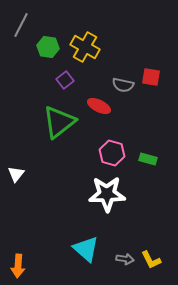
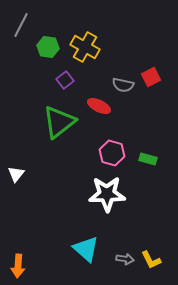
red square: rotated 36 degrees counterclockwise
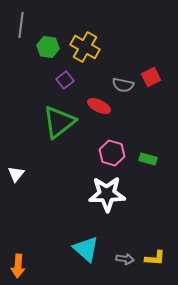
gray line: rotated 20 degrees counterclockwise
yellow L-shape: moved 4 px right, 2 px up; rotated 60 degrees counterclockwise
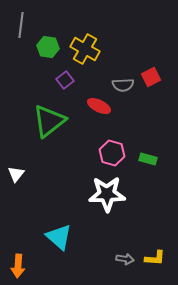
yellow cross: moved 2 px down
gray semicircle: rotated 15 degrees counterclockwise
green triangle: moved 10 px left, 1 px up
cyan triangle: moved 27 px left, 12 px up
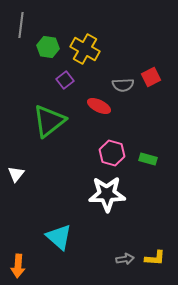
gray arrow: rotated 18 degrees counterclockwise
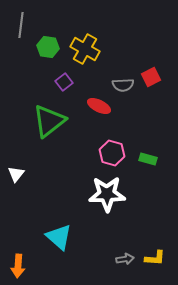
purple square: moved 1 px left, 2 px down
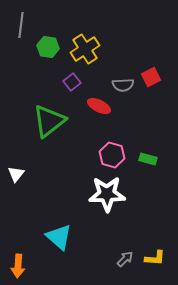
yellow cross: rotated 28 degrees clockwise
purple square: moved 8 px right
pink hexagon: moved 2 px down
gray arrow: rotated 36 degrees counterclockwise
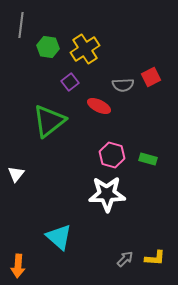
purple square: moved 2 px left
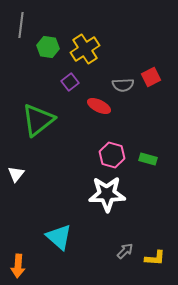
green triangle: moved 11 px left, 1 px up
gray arrow: moved 8 px up
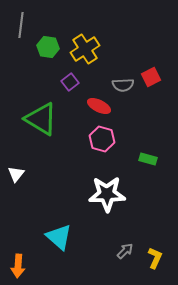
green triangle: moved 3 px right, 1 px up; rotated 51 degrees counterclockwise
pink hexagon: moved 10 px left, 16 px up
yellow L-shape: rotated 70 degrees counterclockwise
